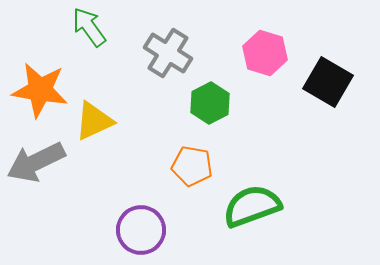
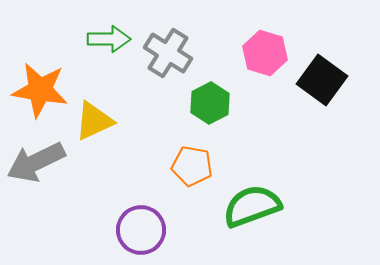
green arrow: moved 20 px right, 12 px down; rotated 126 degrees clockwise
black square: moved 6 px left, 2 px up; rotated 6 degrees clockwise
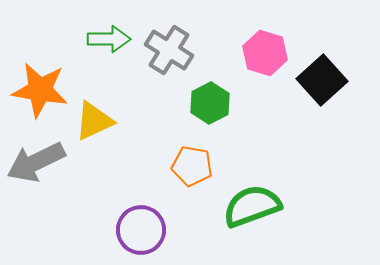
gray cross: moved 1 px right, 3 px up
black square: rotated 12 degrees clockwise
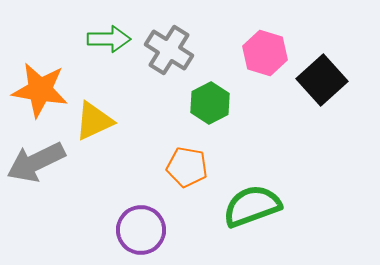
orange pentagon: moved 5 px left, 1 px down
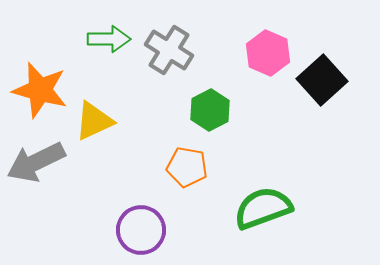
pink hexagon: moved 3 px right; rotated 6 degrees clockwise
orange star: rotated 6 degrees clockwise
green hexagon: moved 7 px down
green semicircle: moved 11 px right, 2 px down
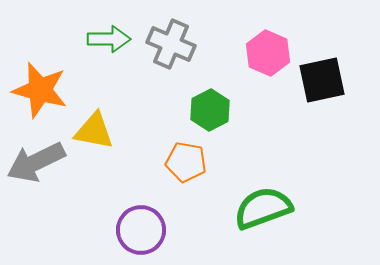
gray cross: moved 2 px right, 6 px up; rotated 9 degrees counterclockwise
black square: rotated 30 degrees clockwise
yellow triangle: moved 10 px down; rotated 36 degrees clockwise
orange pentagon: moved 1 px left, 5 px up
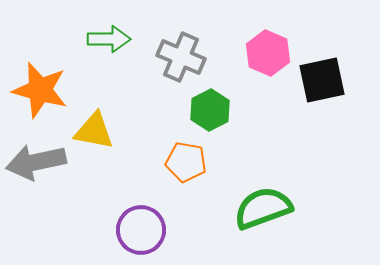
gray cross: moved 10 px right, 13 px down
gray arrow: rotated 14 degrees clockwise
